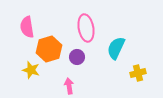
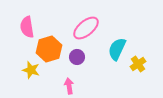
pink ellipse: rotated 60 degrees clockwise
cyan semicircle: moved 1 px right, 1 px down
yellow cross: moved 9 px up; rotated 21 degrees counterclockwise
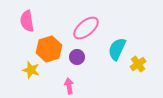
pink semicircle: moved 6 px up
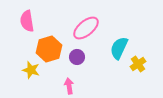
cyan semicircle: moved 2 px right, 1 px up
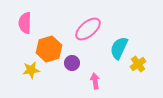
pink semicircle: moved 2 px left, 2 px down; rotated 10 degrees clockwise
pink ellipse: moved 2 px right, 1 px down
purple circle: moved 5 px left, 6 px down
yellow star: rotated 24 degrees counterclockwise
pink arrow: moved 26 px right, 5 px up
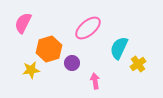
pink semicircle: moved 2 px left; rotated 25 degrees clockwise
pink ellipse: moved 1 px up
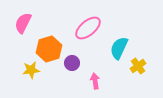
yellow cross: moved 2 px down
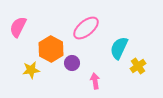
pink semicircle: moved 5 px left, 4 px down
pink ellipse: moved 2 px left
orange hexagon: moved 2 px right; rotated 15 degrees counterclockwise
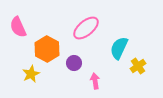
pink semicircle: rotated 50 degrees counterclockwise
orange hexagon: moved 4 px left
purple circle: moved 2 px right
yellow star: moved 4 px down; rotated 18 degrees counterclockwise
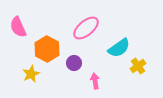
cyan semicircle: rotated 150 degrees counterclockwise
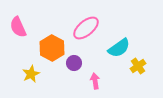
orange hexagon: moved 5 px right, 1 px up
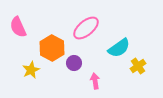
yellow star: moved 4 px up
